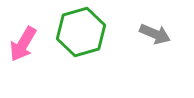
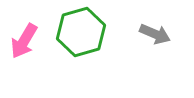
pink arrow: moved 1 px right, 3 px up
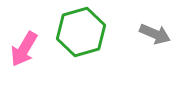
pink arrow: moved 8 px down
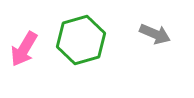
green hexagon: moved 8 px down
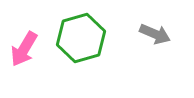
green hexagon: moved 2 px up
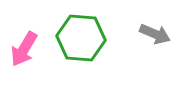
green hexagon: rotated 21 degrees clockwise
